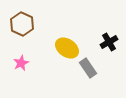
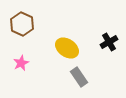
gray rectangle: moved 9 px left, 9 px down
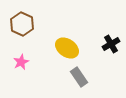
black cross: moved 2 px right, 2 px down
pink star: moved 1 px up
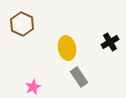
black cross: moved 1 px left, 2 px up
yellow ellipse: rotated 45 degrees clockwise
pink star: moved 12 px right, 25 px down
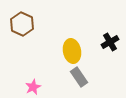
yellow ellipse: moved 5 px right, 3 px down
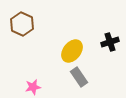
black cross: rotated 12 degrees clockwise
yellow ellipse: rotated 50 degrees clockwise
pink star: rotated 14 degrees clockwise
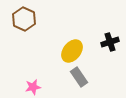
brown hexagon: moved 2 px right, 5 px up
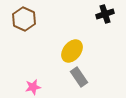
black cross: moved 5 px left, 28 px up
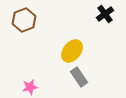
black cross: rotated 18 degrees counterclockwise
brown hexagon: moved 1 px down; rotated 15 degrees clockwise
pink star: moved 3 px left
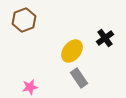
black cross: moved 24 px down
gray rectangle: moved 1 px down
